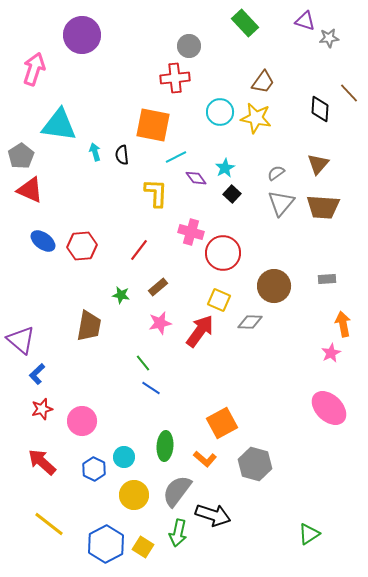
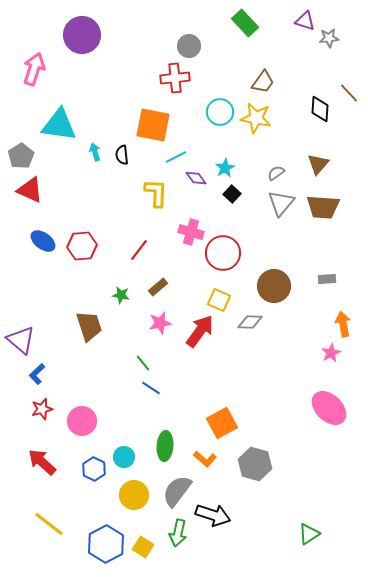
brown trapezoid at (89, 326): rotated 28 degrees counterclockwise
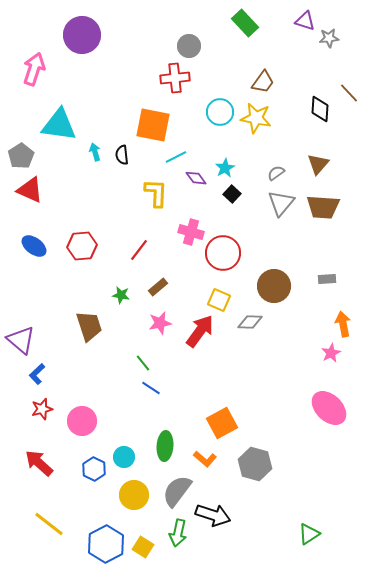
blue ellipse at (43, 241): moved 9 px left, 5 px down
red arrow at (42, 462): moved 3 px left, 1 px down
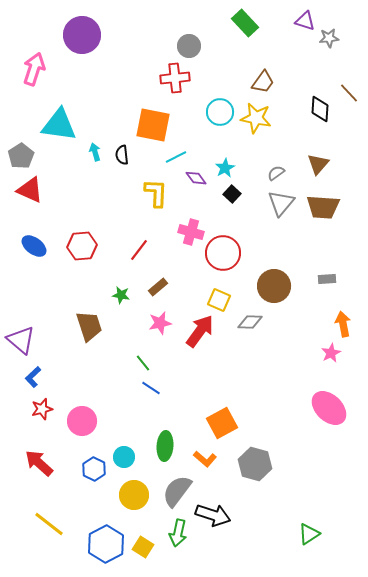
blue L-shape at (37, 374): moved 4 px left, 3 px down
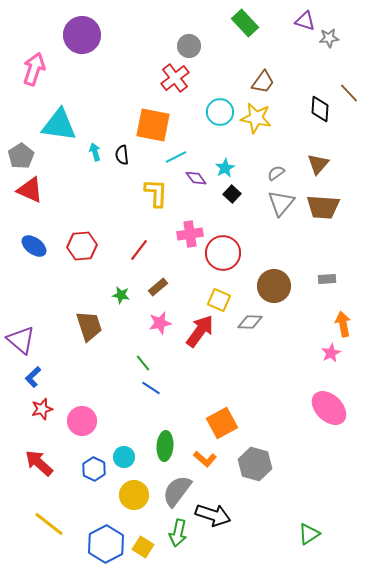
red cross at (175, 78): rotated 32 degrees counterclockwise
pink cross at (191, 232): moved 1 px left, 2 px down; rotated 25 degrees counterclockwise
